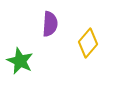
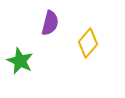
purple semicircle: moved 1 px up; rotated 10 degrees clockwise
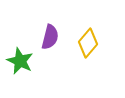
purple semicircle: moved 14 px down
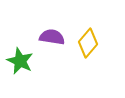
purple semicircle: moved 2 px right; rotated 95 degrees counterclockwise
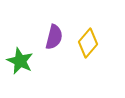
purple semicircle: moved 2 px right; rotated 95 degrees clockwise
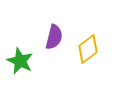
yellow diamond: moved 6 px down; rotated 12 degrees clockwise
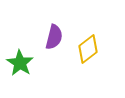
green star: moved 2 px down; rotated 8 degrees clockwise
